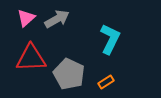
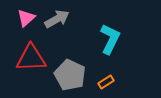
gray pentagon: moved 1 px right, 1 px down
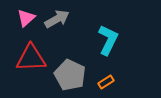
cyan L-shape: moved 2 px left, 1 px down
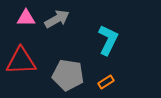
pink triangle: rotated 42 degrees clockwise
red triangle: moved 10 px left, 3 px down
gray pentagon: moved 2 px left; rotated 16 degrees counterclockwise
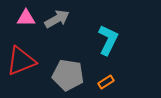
red triangle: rotated 20 degrees counterclockwise
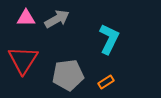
cyan L-shape: moved 1 px right, 1 px up
red triangle: moved 2 px right, 1 px up; rotated 36 degrees counterclockwise
gray pentagon: rotated 16 degrees counterclockwise
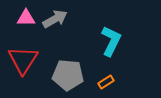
gray arrow: moved 2 px left
cyan L-shape: moved 2 px right, 2 px down
gray pentagon: rotated 12 degrees clockwise
